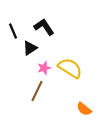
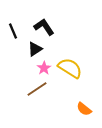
black triangle: moved 5 px right, 1 px down
pink star: rotated 16 degrees counterclockwise
brown line: moved 2 px up; rotated 30 degrees clockwise
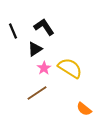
brown line: moved 4 px down
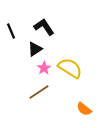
black line: moved 2 px left
brown line: moved 2 px right, 1 px up
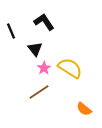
black L-shape: moved 5 px up
black triangle: rotated 35 degrees counterclockwise
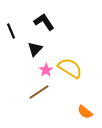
black triangle: rotated 21 degrees clockwise
pink star: moved 2 px right, 2 px down
orange semicircle: moved 1 px right, 3 px down
